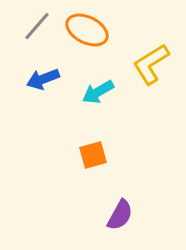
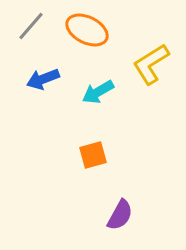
gray line: moved 6 px left
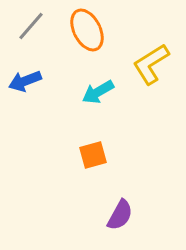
orange ellipse: rotated 36 degrees clockwise
blue arrow: moved 18 px left, 2 px down
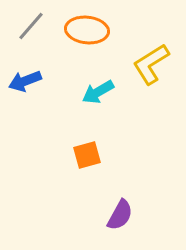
orange ellipse: rotated 57 degrees counterclockwise
orange square: moved 6 px left
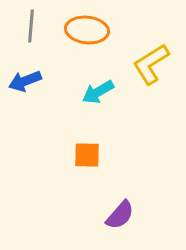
gray line: rotated 36 degrees counterclockwise
orange square: rotated 16 degrees clockwise
purple semicircle: rotated 12 degrees clockwise
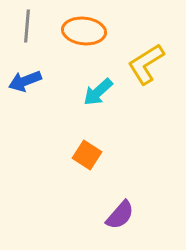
gray line: moved 4 px left
orange ellipse: moved 3 px left, 1 px down
yellow L-shape: moved 5 px left
cyan arrow: rotated 12 degrees counterclockwise
orange square: rotated 32 degrees clockwise
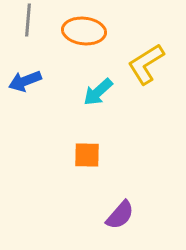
gray line: moved 1 px right, 6 px up
orange square: rotated 32 degrees counterclockwise
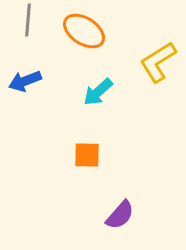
orange ellipse: rotated 27 degrees clockwise
yellow L-shape: moved 12 px right, 2 px up
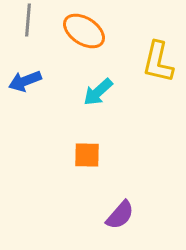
yellow L-shape: rotated 45 degrees counterclockwise
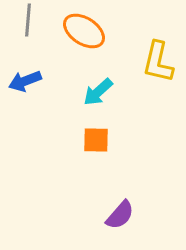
orange square: moved 9 px right, 15 px up
